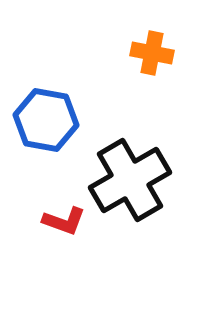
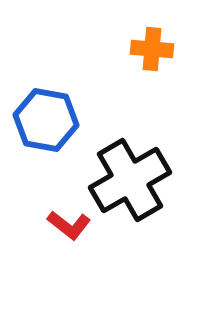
orange cross: moved 4 px up; rotated 6 degrees counterclockwise
red L-shape: moved 5 px right, 4 px down; rotated 18 degrees clockwise
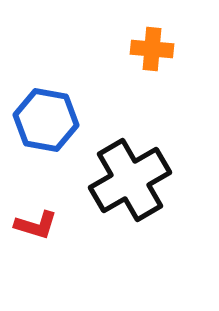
red L-shape: moved 33 px left; rotated 21 degrees counterclockwise
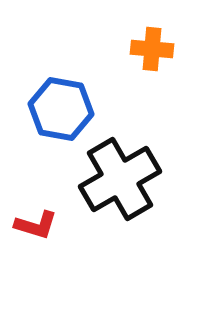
blue hexagon: moved 15 px right, 11 px up
black cross: moved 10 px left, 1 px up
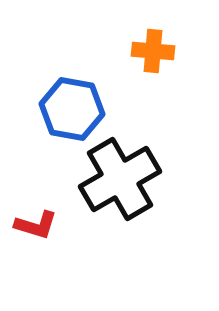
orange cross: moved 1 px right, 2 px down
blue hexagon: moved 11 px right
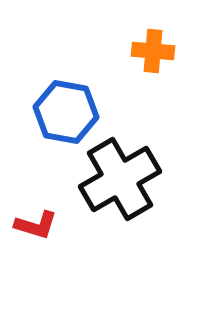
blue hexagon: moved 6 px left, 3 px down
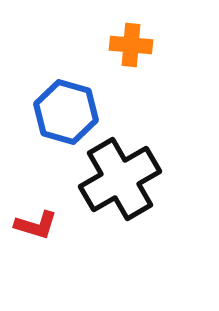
orange cross: moved 22 px left, 6 px up
blue hexagon: rotated 6 degrees clockwise
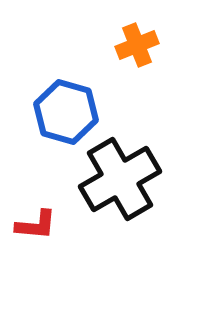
orange cross: moved 6 px right; rotated 27 degrees counterclockwise
red L-shape: rotated 12 degrees counterclockwise
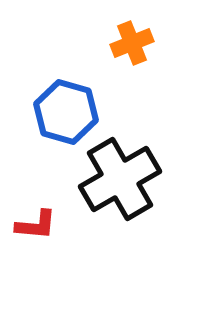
orange cross: moved 5 px left, 2 px up
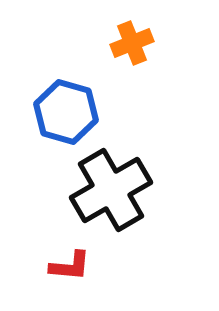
black cross: moved 9 px left, 11 px down
red L-shape: moved 34 px right, 41 px down
